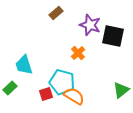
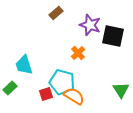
green triangle: rotated 24 degrees counterclockwise
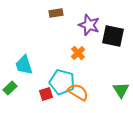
brown rectangle: rotated 32 degrees clockwise
purple star: moved 1 px left
orange semicircle: moved 4 px right, 4 px up
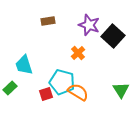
brown rectangle: moved 8 px left, 8 px down
black square: rotated 30 degrees clockwise
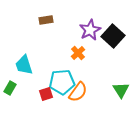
brown rectangle: moved 2 px left, 1 px up
purple star: moved 1 px right, 5 px down; rotated 25 degrees clockwise
cyan pentagon: rotated 20 degrees counterclockwise
green rectangle: rotated 16 degrees counterclockwise
orange semicircle: rotated 95 degrees clockwise
